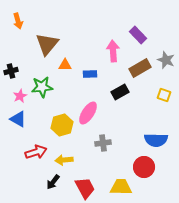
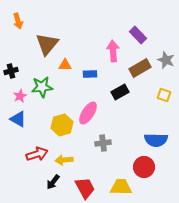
red arrow: moved 1 px right, 2 px down
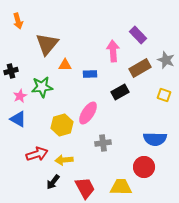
blue semicircle: moved 1 px left, 1 px up
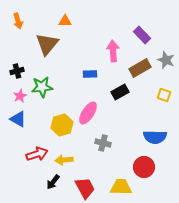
purple rectangle: moved 4 px right
orange triangle: moved 44 px up
black cross: moved 6 px right
blue semicircle: moved 2 px up
gray cross: rotated 21 degrees clockwise
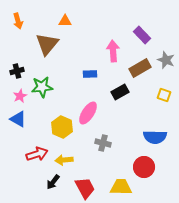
yellow hexagon: moved 2 px down; rotated 20 degrees counterclockwise
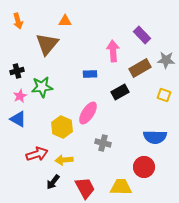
gray star: rotated 18 degrees counterclockwise
